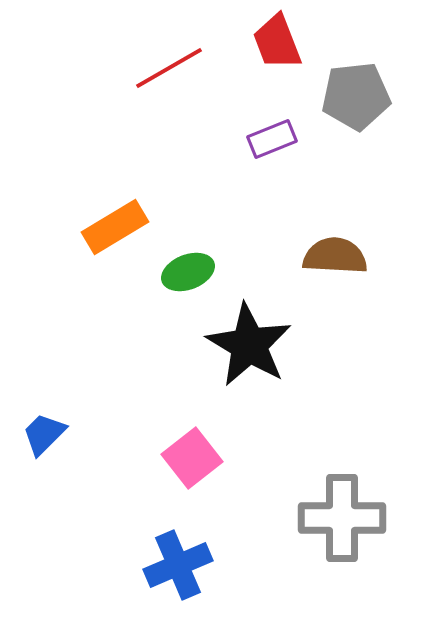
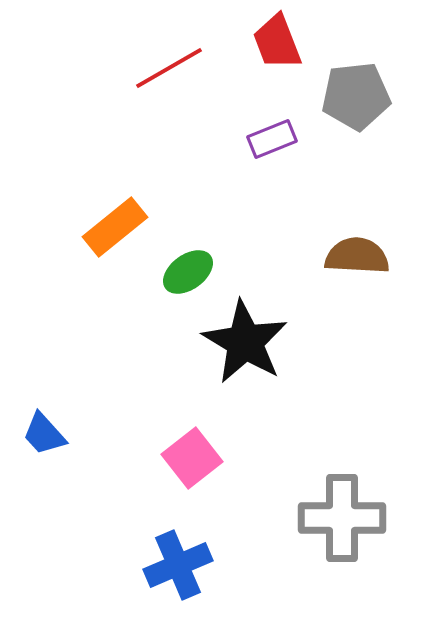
orange rectangle: rotated 8 degrees counterclockwise
brown semicircle: moved 22 px right
green ellipse: rotated 15 degrees counterclockwise
black star: moved 4 px left, 3 px up
blue trapezoid: rotated 87 degrees counterclockwise
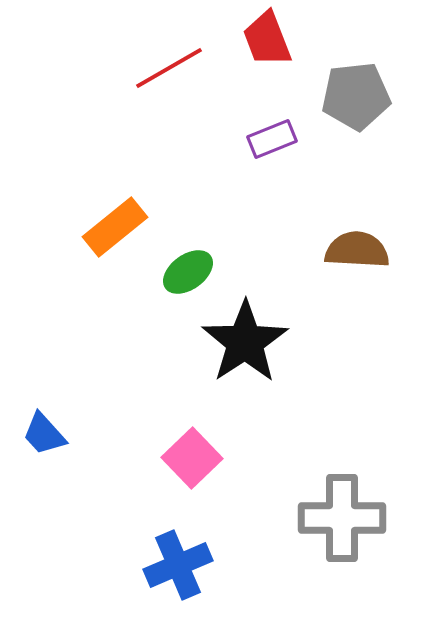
red trapezoid: moved 10 px left, 3 px up
brown semicircle: moved 6 px up
black star: rotated 8 degrees clockwise
pink square: rotated 6 degrees counterclockwise
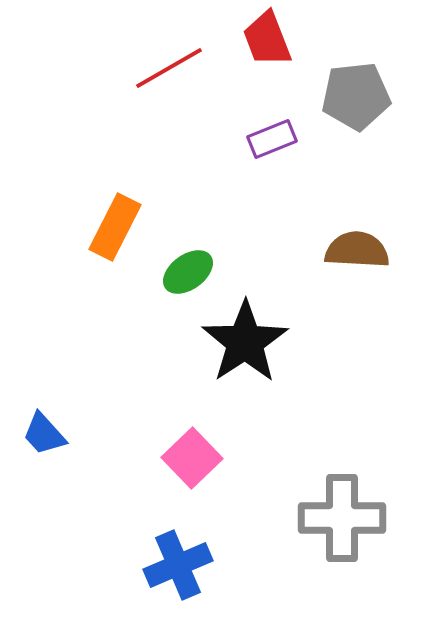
orange rectangle: rotated 24 degrees counterclockwise
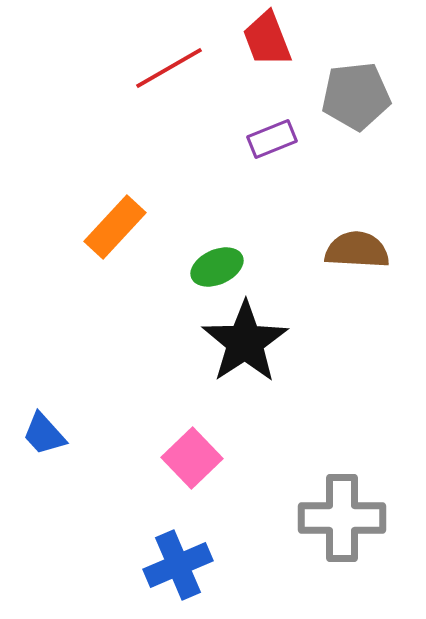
orange rectangle: rotated 16 degrees clockwise
green ellipse: moved 29 px right, 5 px up; rotated 12 degrees clockwise
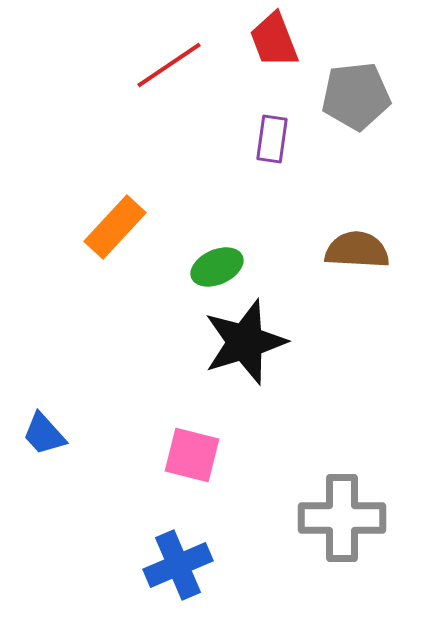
red trapezoid: moved 7 px right, 1 px down
red line: moved 3 px up; rotated 4 degrees counterclockwise
purple rectangle: rotated 60 degrees counterclockwise
black star: rotated 16 degrees clockwise
pink square: moved 3 px up; rotated 32 degrees counterclockwise
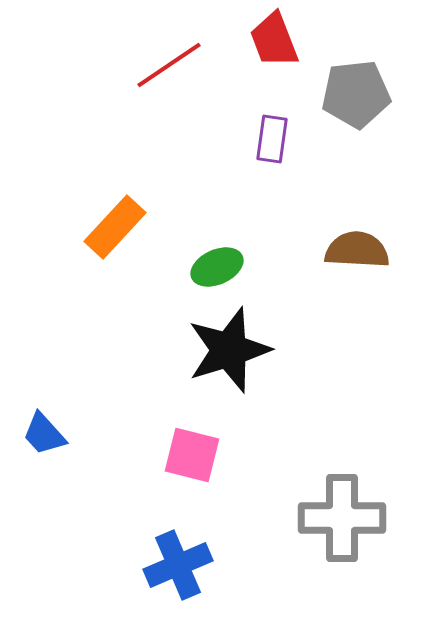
gray pentagon: moved 2 px up
black star: moved 16 px left, 8 px down
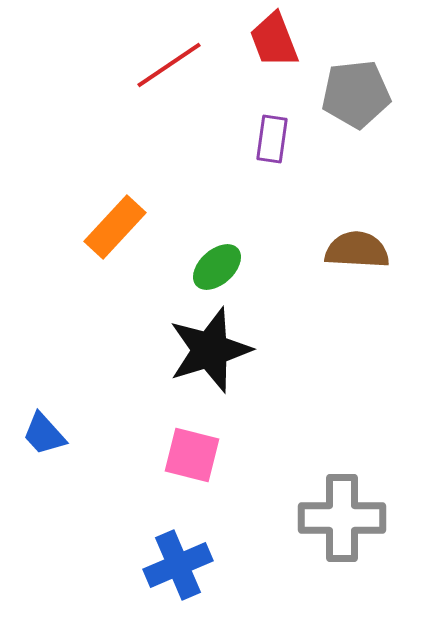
green ellipse: rotated 18 degrees counterclockwise
black star: moved 19 px left
